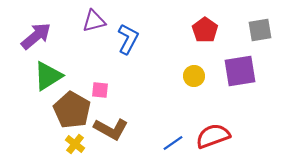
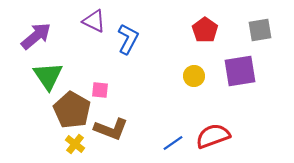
purple triangle: rotated 40 degrees clockwise
green triangle: rotated 32 degrees counterclockwise
brown L-shape: rotated 8 degrees counterclockwise
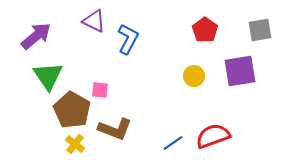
brown L-shape: moved 4 px right
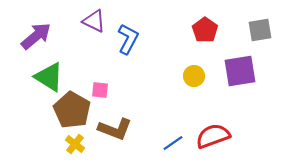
green triangle: moved 1 px right, 1 px down; rotated 24 degrees counterclockwise
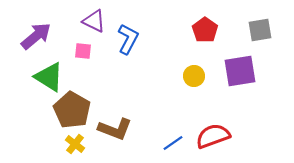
pink square: moved 17 px left, 39 px up
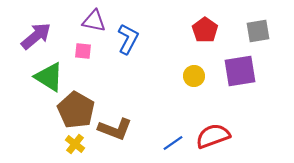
purple triangle: rotated 15 degrees counterclockwise
gray square: moved 2 px left, 1 px down
brown pentagon: moved 4 px right
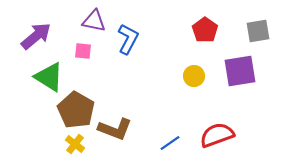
red semicircle: moved 4 px right, 1 px up
blue line: moved 3 px left
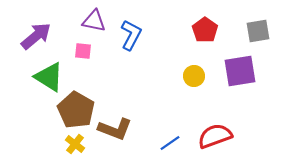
blue L-shape: moved 3 px right, 4 px up
red semicircle: moved 2 px left, 1 px down
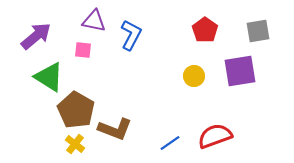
pink square: moved 1 px up
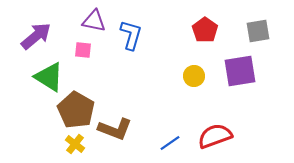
blue L-shape: rotated 12 degrees counterclockwise
